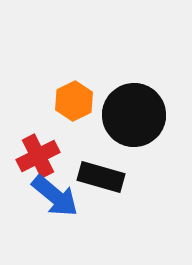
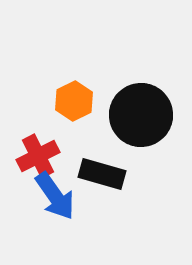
black circle: moved 7 px right
black rectangle: moved 1 px right, 3 px up
blue arrow: rotated 15 degrees clockwise
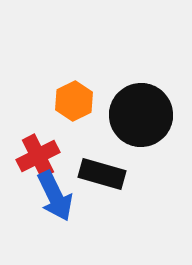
blue arrow: rotated 9 degrees clockwise
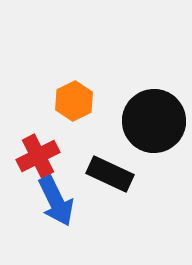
black circle: moved 13 px right, 6 px down
black rectangle: moved 8 px right; rotated 9 degrees clockwise
blue arrow: moved 1 px right, 5 px down
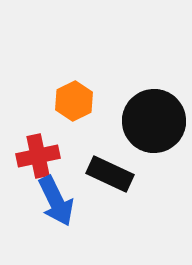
red cross: rotated 15 degrees clockwise
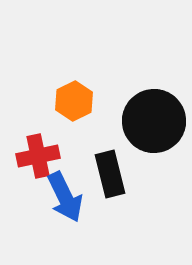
black rectangle: rotated 51 degrees clockwise
blue arrow: moved 9 px right, 4 px up
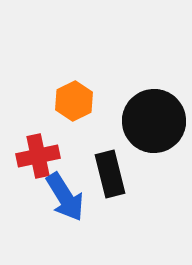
blue arrow: rotated 6 degrees counterclockwise
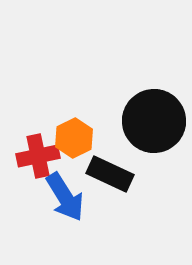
orange hexagon: moved 37 px down
black rectangle: rotated 51 degrees counterclockwise
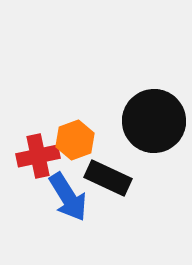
orange hexagon: moved 1 px right, 2 px down; rotated 6 degrees clockwise
black rectangle: moved 2 px left, 4 px down
blue arrow: moved 3 px right
